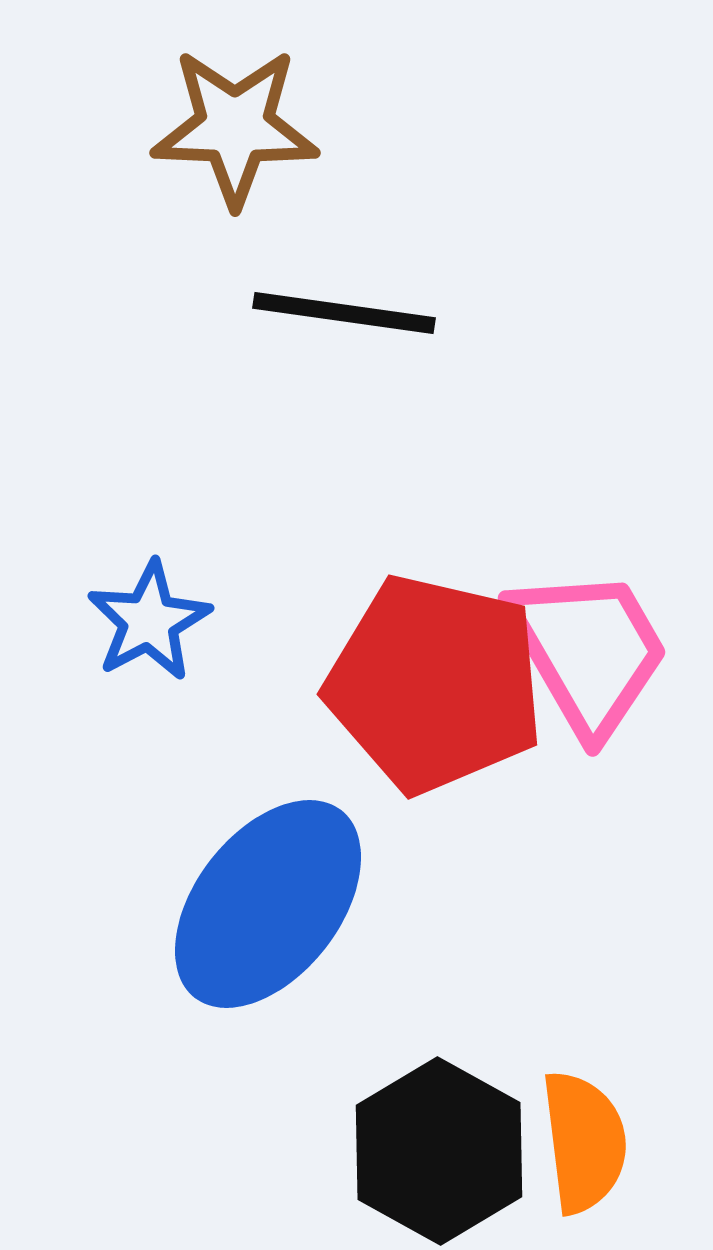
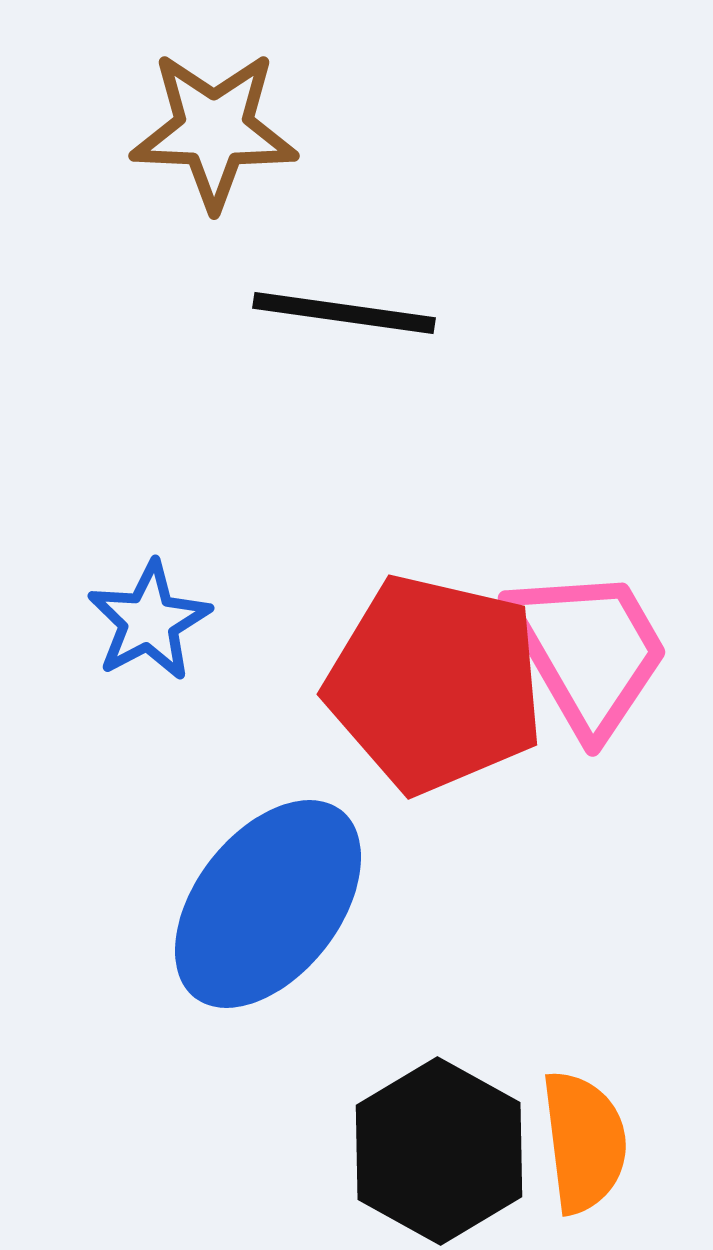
brown star: moved 21 px left, 3 px down
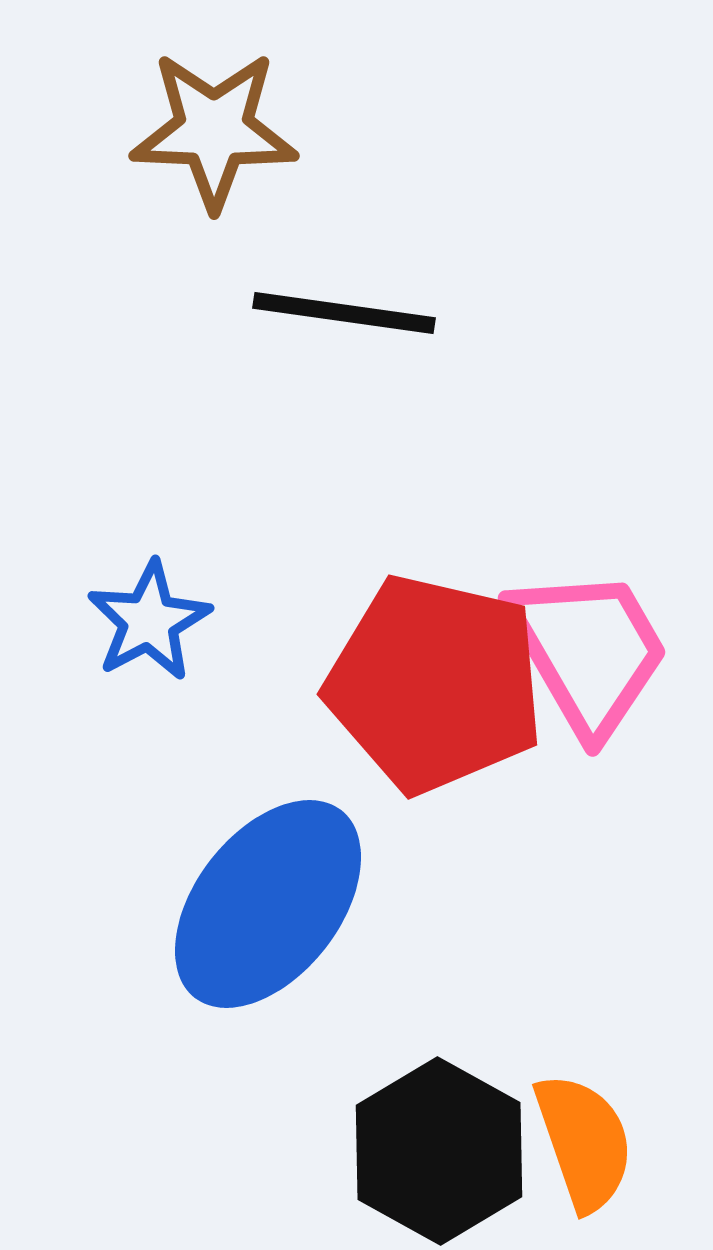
orange semicircle: rotated 12 degrees counterclockwise
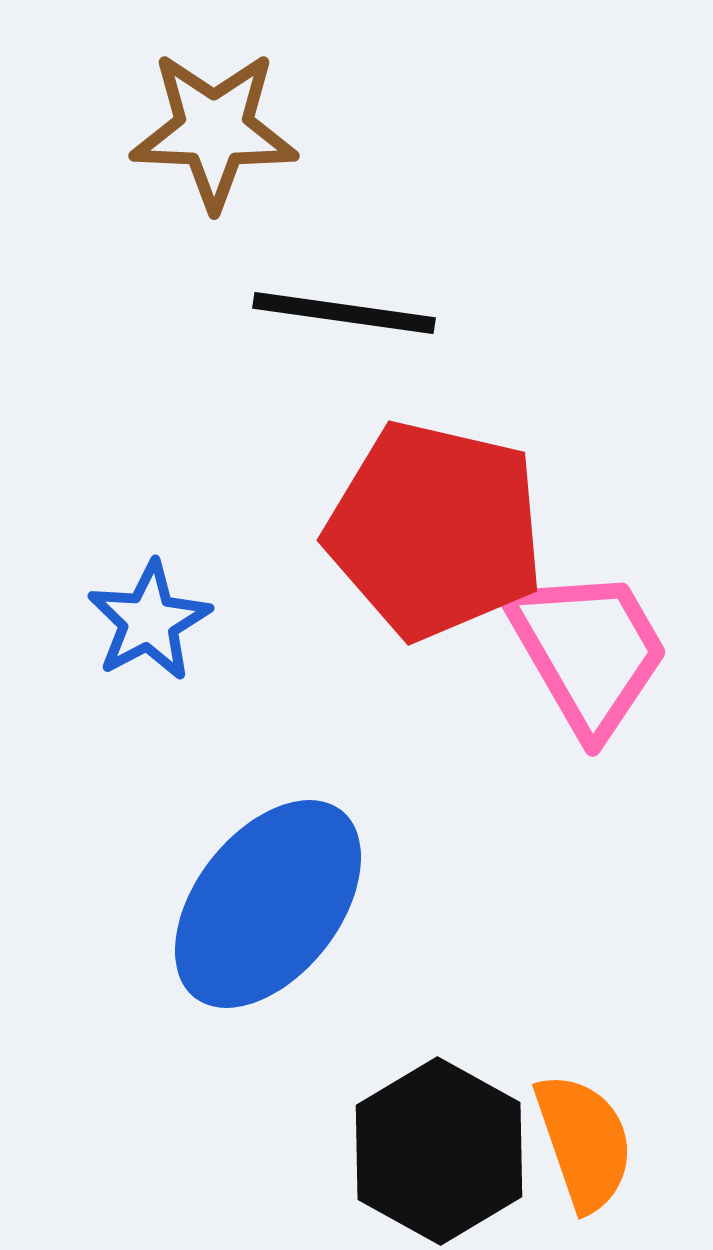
red pentagon: moved 154 px up
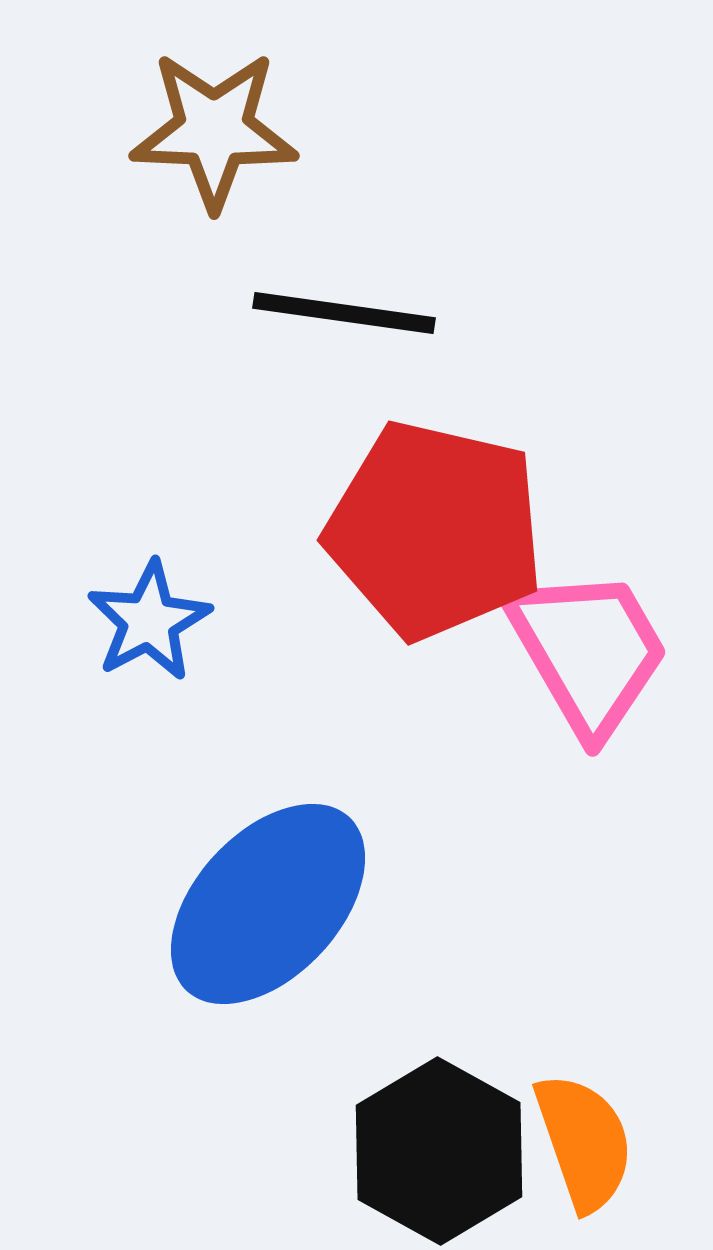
blue ellipse: rotated 5 degrees clockwise
